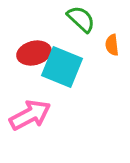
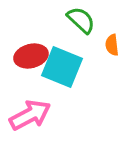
green semicircle: moved 1 px down
red ellipse: moved 3 px left, 3 px down
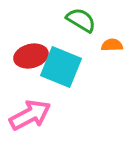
green semicircle: rotated 12 degrees counterclockwise
orange semicircle: rotated 95 degrees clockwise
cyan square: moved 1 px left
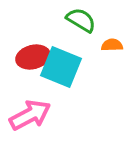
red ellipse: moved 2 px right, 1 px down
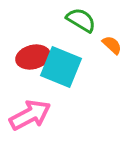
orange semicircle: rotated 45 degrees clockwise
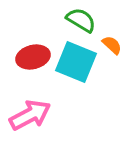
cyan square: moved 15 px right, 5 px up
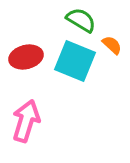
red ellipse: moved 7 px left
cyan square: moved 1 px left, 1 px up
pink arrow: moved 4 px left, 6 px down; rotated 45 degrees counterclockwise
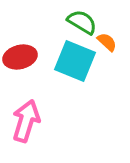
green semicircle: moved 1 px right, 2 px down
orange semicircle: moved 5 px left, 3 px up
red ellipse: moved 6 px left
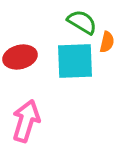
orange semicircle: rotated 60 degrees clockwise
cyan square: rotated 24 degrees counterclockwise
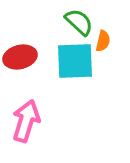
green semicircle: moved 3 px left; rotated 12 degrees clockwise
orange semicircle: moved 4 px left, 1 px up
